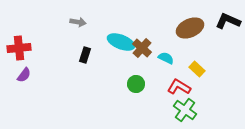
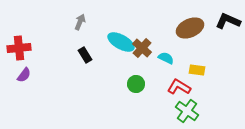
gray arrow: moved 2 px right; rotated 77 degrees counterclockwise
cyan ellipse: rotated 8 degrees clockwise
black rectangle: rotated 49 degrees counterclockwise
yellow rectangle: moved 1 px down; rotated 35 degrees counterclockwise
green cross: moved 2 px right, 1 px down
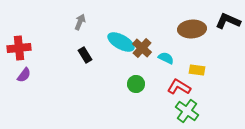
brown ellipse: moved 2 px right, 1 px down; rotated 20 degrees clockwise
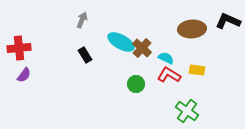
gray arrow: moved 2 px right, 2 px up
red L-shape: moved 10 px left, 12 px up
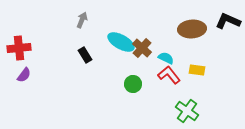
red L-shape: rotated 20 degrees clockwise
green circle: moved 3 px left
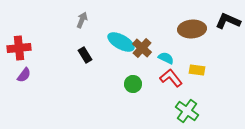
red L-shape: moved 2 px right, 3 px down
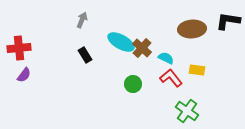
black L-shape: rotated 15 degrees counterclockwise
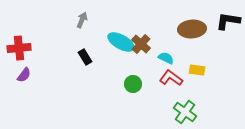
brown cross: moved 1 px left, 4 px up
black rectangle: moved 2 px down
red L-shape: rotated 15 degrees counterclockwise
green cross: moved 2 px left, 1 px down
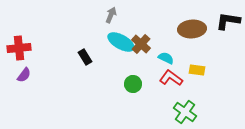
gray arrow: moved 29 px right, 5 px up
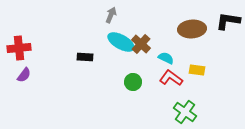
black rectangle: rotated 56 degrees counterclockwise
green circle: moved 2 px up
